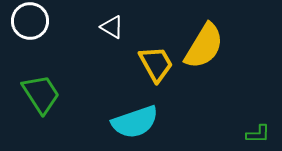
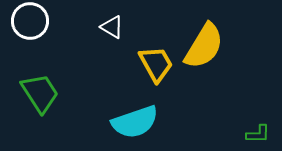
green trapezoid: moved 1 px left, 1 px up
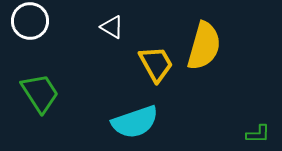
yellow semicircle: rotated 15 degrees counterclockwise
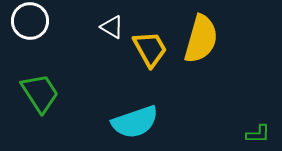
yellow semicircle: moved 3 px left, 7 px up
yellow trapezoid: moved 6 px left, 15 px up
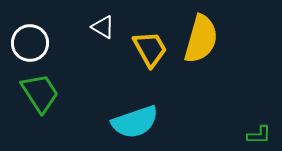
white circle: moved 22 px down
white triangle: moved 9 px left
green L-shape: moved 1 px right, 1 px down
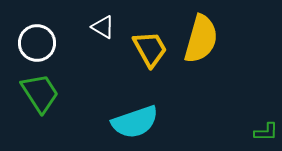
white circle: moved 7 px right
green L-shape: moved 7 px right, 3 px up
